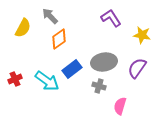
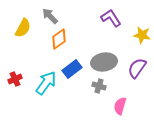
cyan arrow: moved 1 px left, 2 px down; rotated 90 degrees counterclockwise
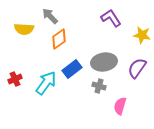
yellow semicircle: moved 1 px right, 1 px down; rotated 66 degrees clockwise
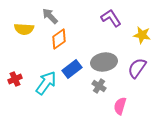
gray cross: rotated 16 degrees clockwise
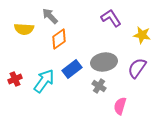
cyan arrow: moved 2 px left, 2 px up
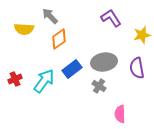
yellow star: rotated 24 degrees counterclockwise
purple semicircle: rotated 45 degrees counterclockwise
pink semicircle: moved 8 px down; rotated 18 degrees counterclockwise
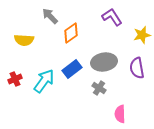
purple L-shape: moved 1 px right, 1 px up
yellow semicircle: moved 11 px down
orange diamond: moved 12 px right, 6 px up
gray cross: moved 2 px down
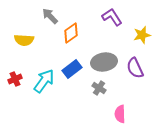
purple semicircle: moved 2 px left; rotated 15 degrees counterclockwise
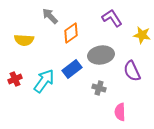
purple L-shape: moved 1 px down
yellow star: rotated 24 degrees clockwise
gray ellipse: moved 3 px left, 7 px up
purple semicircle: moved 3 px left, 3 px down
gray cross: rotated 16 degrees counterclockwise
pink semicircle: moved 2 px up
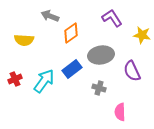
gray arrow: rotated 24 degrees counterclockwise
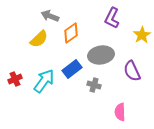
purple L-shape: rotated 120 degrees counterclockwise
yellow star: rotated 30 degrees clockwise
yellow semicircle: moved 15 px right, 1 px up; rotated 48 degrees counterclockwise
gray cross: moved 5 px left, 3 px up
